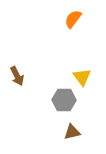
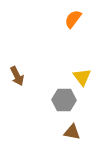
brown triangle: rotated 24 degrees clockwise
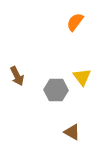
orange semicircle: moved 2 px right, 3 px down
gray hexagon: moved 8 px left, 10 px up
brown triangle: rotated 18 degrees clockwise
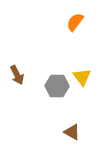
brown arrow: moved 1 px up
gray hexagon: moved 1 px right, 4 px up
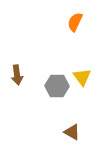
orange semicircle: rotated 12 degrees counterclockwise
brown arrow: rotated 18 degrees clockwise
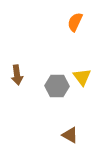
brown triangle: moved 2 px left, 3 px down
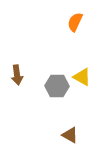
yellow triangle: rotated 24 degrees counterclockwise
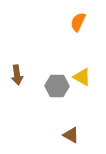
orange semicircle: moved 3 px right
brown triangle: moved 1 px right
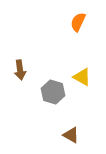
brown arrow: moved 3 px right, 5 px up
gray hexagon: moved 4 px left, 6 px down; rotated 15 degrees clockwise
